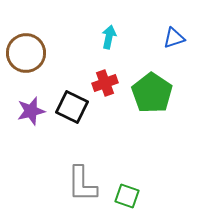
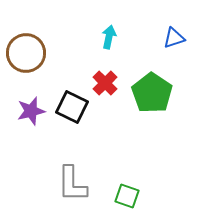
red cross: rotated 25 degrees counterclockwise
gray L-shape: moved 10 px left
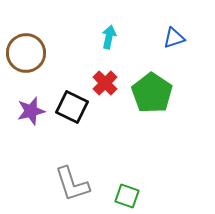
gray L-shape: rotated 18 degrees counterclockwise
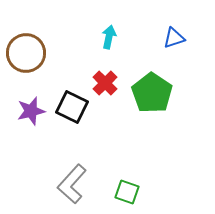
gray L-shape: rotated 60 degrees clockwise
green square: moved 4 px up
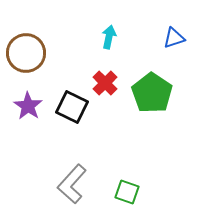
purple star: moved 3 px left, 5 px up; rotated 24 degrees counterclockwise
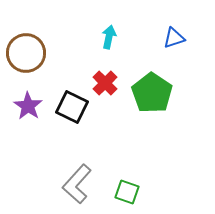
gray L-shape: moved 5 px right
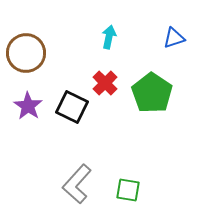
green square: moved 1 px right, 2 px up; rotated 10 degrees counterclockwise
